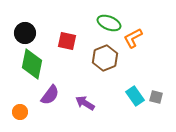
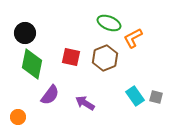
red square: moved 4 px right, 16 px down
orange circle: moved 2 px left, 5 px down
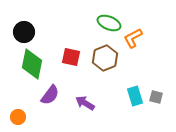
black circle: moved 1 px left, 1 px up
cyan rectangle: rotated 18 degrees clockwise
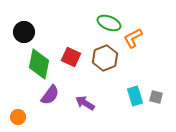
red square: rotated 12 degrees clockwise
green diamond: moved 7 px right
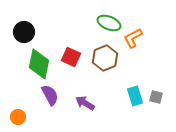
purple semicircle: rotated 65 degrees counterclockwise
